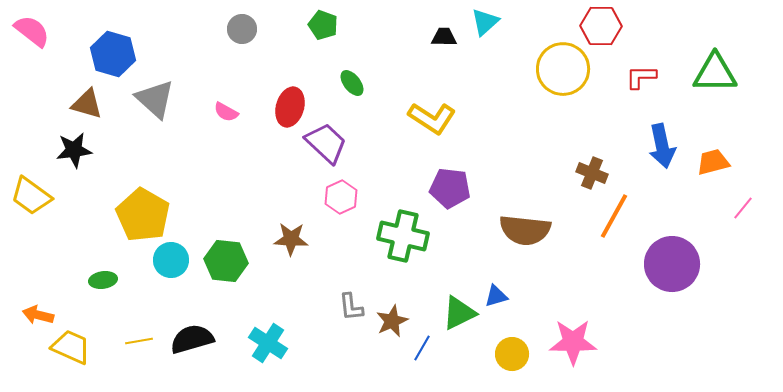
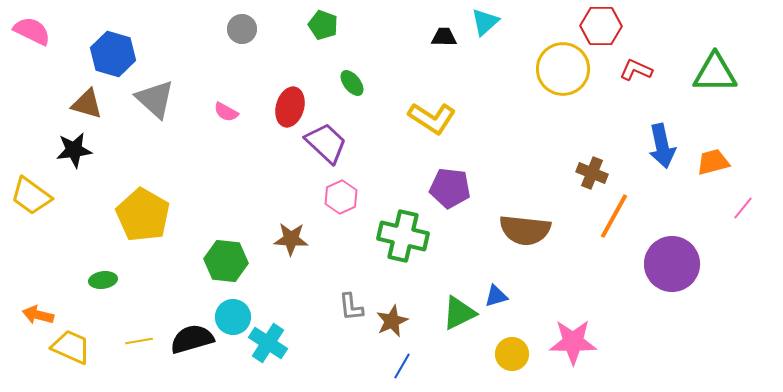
pink semicircle at (32, 31): rotated 12 degrees counterclockwise
red L-shape at (641, 77): moved 5 px left, 7 px up; rotated 24 degrees clockwise
cyan circle at (171, 260): moved 62 px right, 57 px down
blue line at (422, 348): moved 20 px left, 18 px down
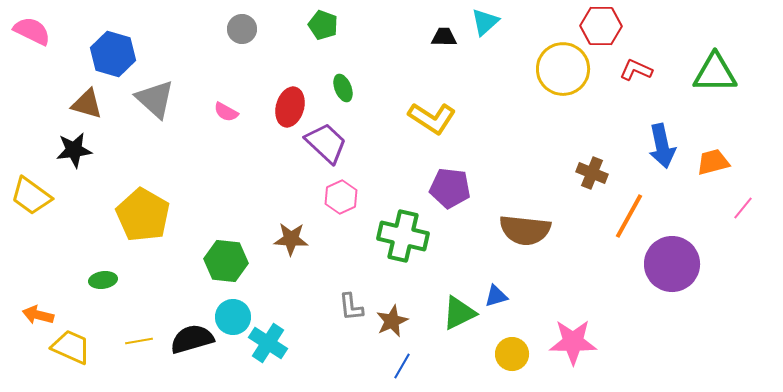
green ellipse at (352, 83): moved 9 px left, 5 px down; rotated 16 degrees clockwise
orange line at (614, 216): moved 15 px right
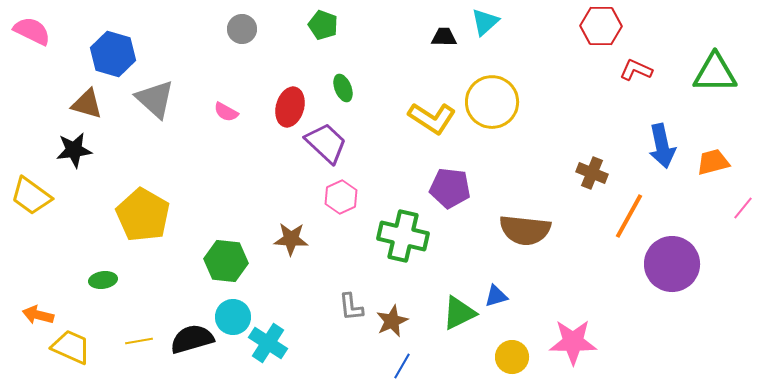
yellow circle at (563, 69): moved 71 px left, 33 px down
yellow circle at (512, 354): moved 3 px down
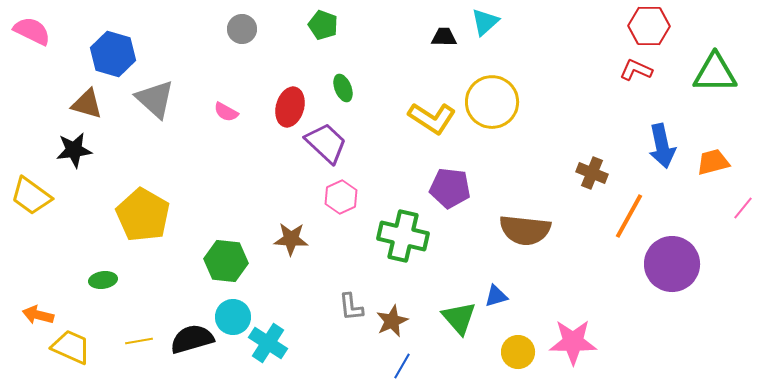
red hexagon at (601, 26): moved 48 px right
green triangle at (459, 313): moved 5 px down; rotated 45 degrees counterclockwise
yellow circle at (512, 357): moved 6 px right, 5 px up
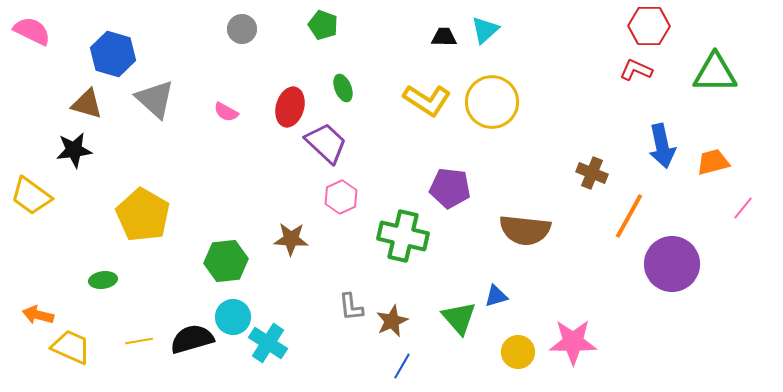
cyan triangle at (485, 22): moved 8 px down
yellow L-shape at (432, 118): moved 5 px left, 18 px up
green hexagon at (226, 261): rotated 12 degrees counterclockwise
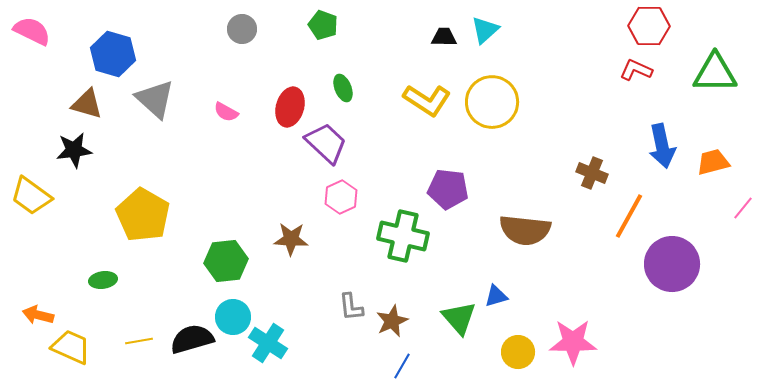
purple pentagon at (450, 188): moved 2 px left, 1 px down
